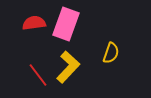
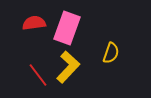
pink rectangle: moved 1 px right, 4 px down
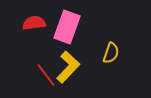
pink rectangle: moved 1 px up
red line: moved 8 px right
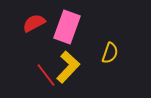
red semicircle: rotated 20 degrees counterclockwise
yellow semicircle: moved 1 px left
